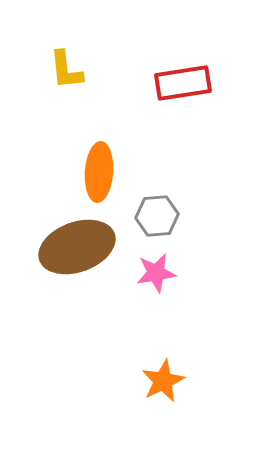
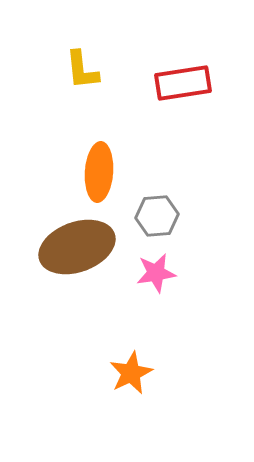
yellow L-shape: moved 16 px right
orange star: moved 32 px left, 8 px up
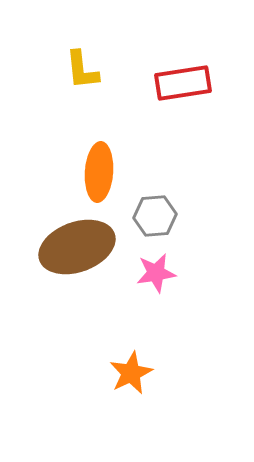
gray hexagon: moved 2 px left
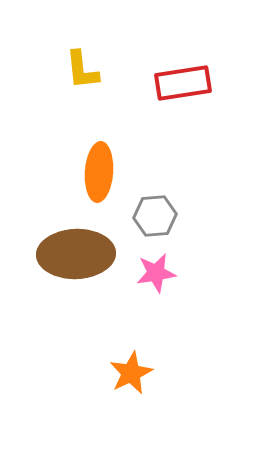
brown ellipse: moved 1 px left, 7 px down; rotated 18 degrees clockwise
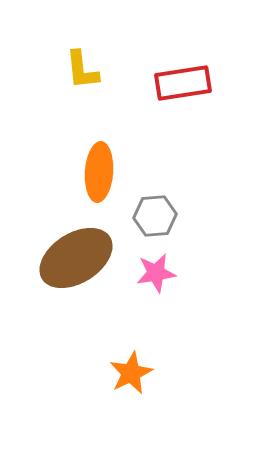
brown ellipse: moved 4 px down; rotated 30 degrees counterclockwise
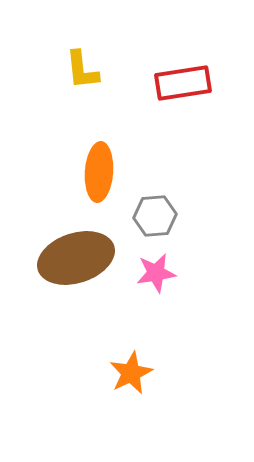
brown ellipse: rotated 14 degrees clockwise
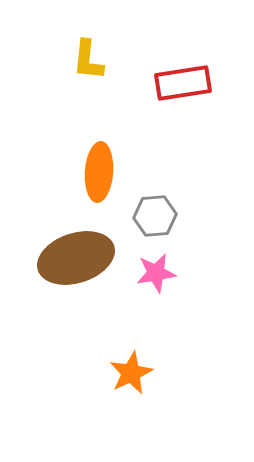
yellow L-shape: moved 6 px right, 10 px up; rotated 12 degrees clockwise
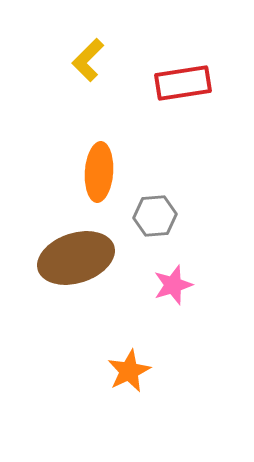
yellow L-shape: rotated 39 degrees clockwise
pink star: moved 17 px right, 12 px down; rotated 9 degrees counterclockwise
orange star: moved 2 px left, 2 px up
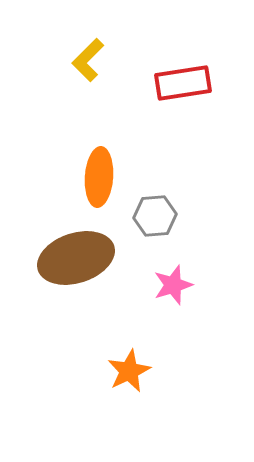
orange ellipse: moved 5 px down
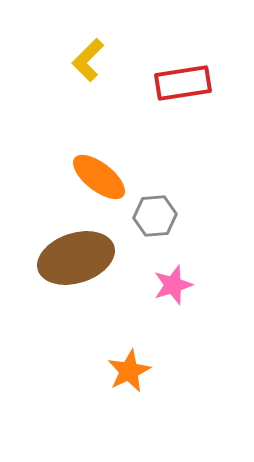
orange ellipse: rotated 56 degrees counterclockwise
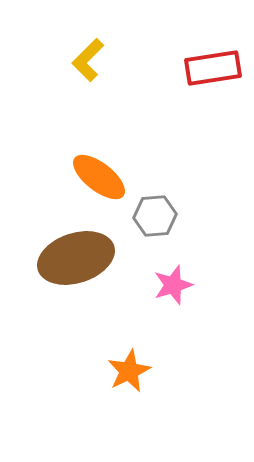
red rectangle: moved 30 px right, 15 px up
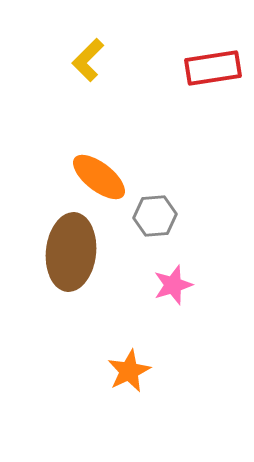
brown ellipse: moved 5 px left, 6 px up; rotated 66 degrees counterclockwise
